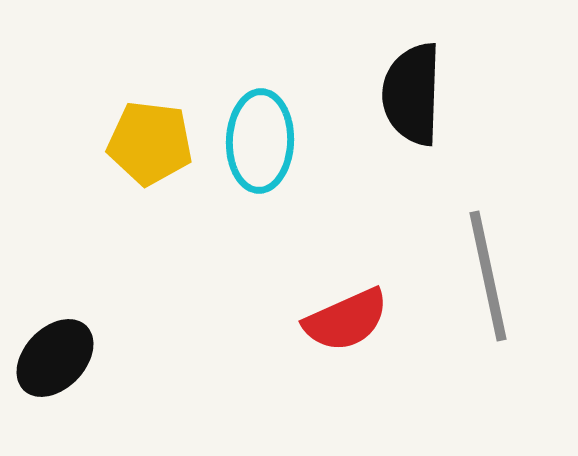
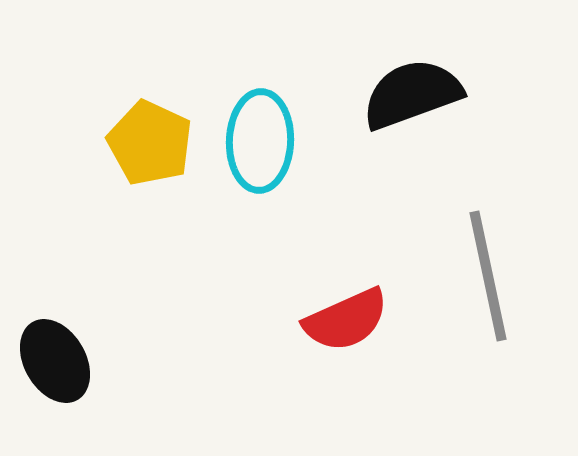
black semicircle: rotated 68 degrees clockwise
yellow pentagon: rotated 18 degrees clockwise
black ellipse: moved 3 px down; rotated 74 degrees counterclockwise
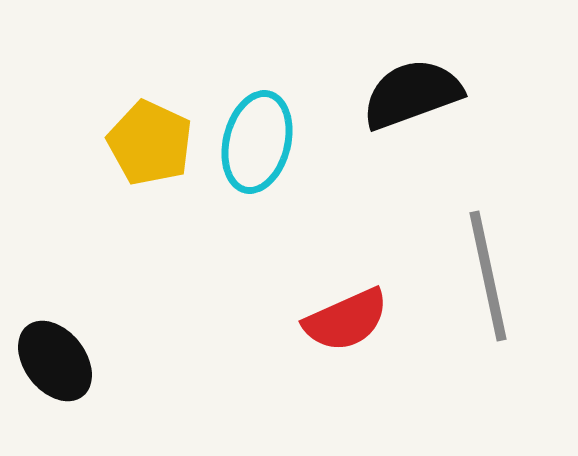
cyan ellipse: moved 3 px left, 1 px down; rotated 12 degrees clockwise
black ellipse: rotated 8 degrees counterclockwise
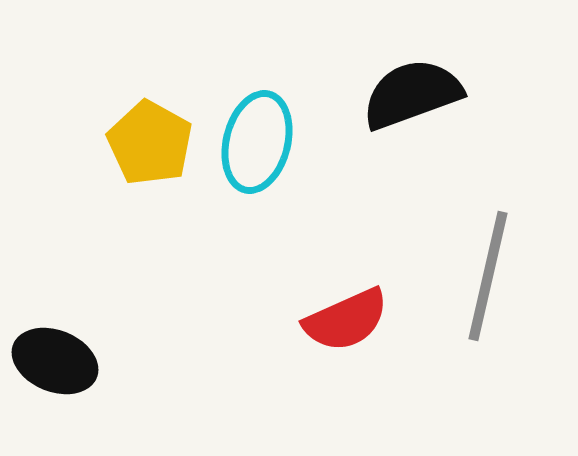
yellow pentagon: rotated 4 degrees clockwise
gray line: rotated 25 degrees clockwise
black ellipse: rotated 30 degrees counterclockwise
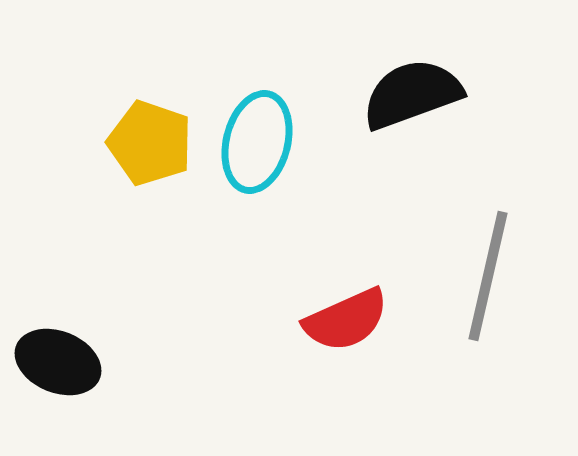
yellow pentagon: rotated 10 degrees counterclockwise
black ellipse: moved 3 px right, 1 px down
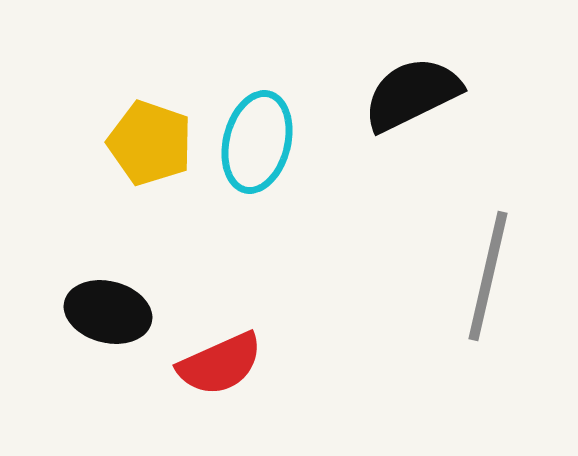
black semicircle: rotated 6 degrees counterclockwise
red semicircle: moved 126 px left, 44 px down
black ellipse: moved 50 px right, 50 px up; rotated 8 degrees counterclockwise
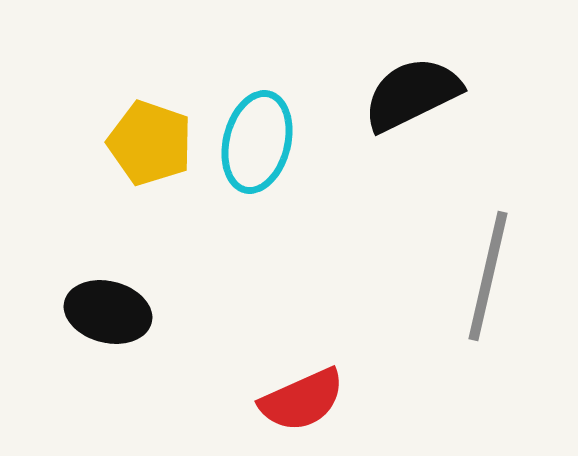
red semicircle: moved 82 px right, 36 px down
